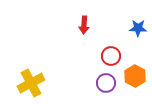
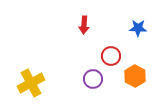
purple circle: moved 13 px left, 4 px up
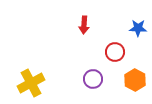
red circle: moved 4 px right, 4 px up
orange hexagon: moved 4 px down
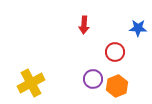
orange hexagon: moved 18 px left, 6 px down; rotated 10 degrees clockwise
